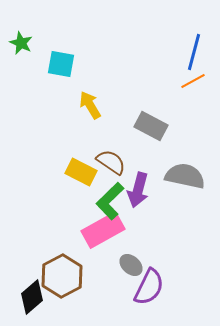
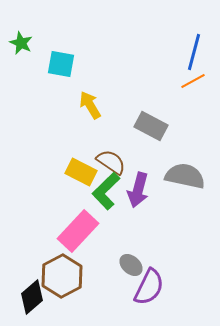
green L-shape: moved 4 px left, 10 px up
pink rectangle: moved 25 px left, 1 px down; rotated 18 degrees counterclockwise
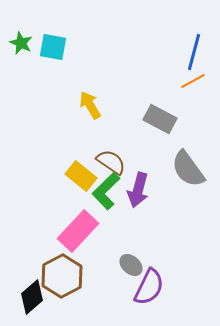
cyan square: moved 8 px left, 17 px up
gray rectangle: moved 9 px right, 7 px up
yellow rectangle: moved 4 px down; rotated 12 degrees clockwise
gray semicircle: moved 3 px right, 7 px up; rotated 138 degrees counterclockwise
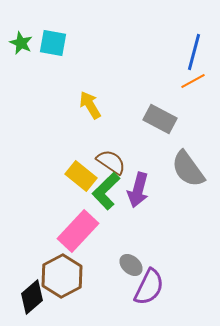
cyan square: moved 4 px up
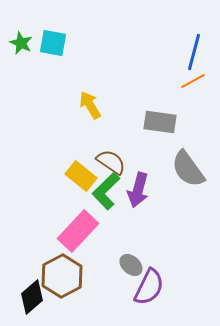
gray rectangle: moved 3 px down; rotated 20 degrees counterclockwise
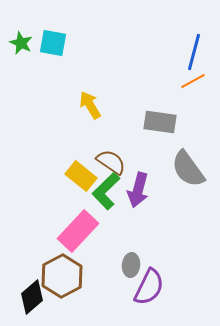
gray ellipse: rotated 55 degrees clockwise
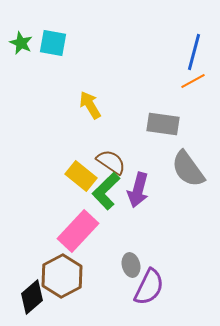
gray rectangle: moved 3 px right, 2 px down
gray ellipse: rotated 20 degrees counterclockwise
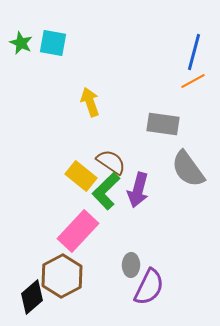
yellow arrow: moved 3 px up; rotated 12 degrees clockwise
gray ellipse: rotated 15 degrees clockwise
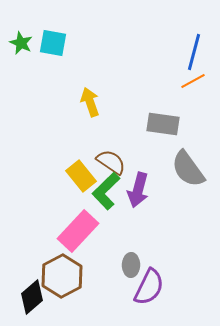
yellow rectangle: rotated 12 degrees clockwise
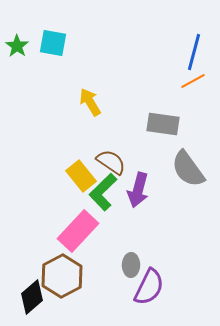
green star: moved 4 px left, 3 px down; rotated 10 degrees clockwise
yellow arrow: rotated 12 degrees counterclockwise
green L-shape: moved 3 px left, 1 px down
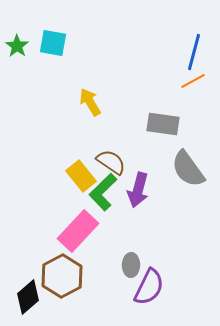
black diamond: moved 4 px left
